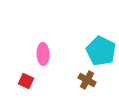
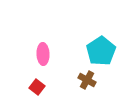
cyan pentagon: rotated 12 degrees clockwise
red square: moved 11 px right, 6 px down; rotated 14 degrees clockwise
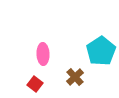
brown cross: moved 12 px left, 3 px up; rotated 18 degrees clockwise
red square: moved 2 px left, 3 px up
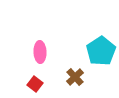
pink ellipse: moved 3 px left, 2 px up
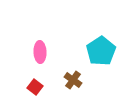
brown cross: moved 2 px left, 3 px down; rotated 12 degrees counterclockwise
red square: moved 3 px down
